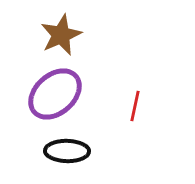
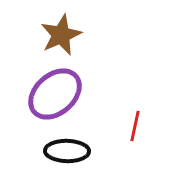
red line: moved 20 px down
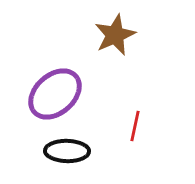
brown star: moved 54 px right
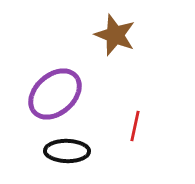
brown star: rotated 27 degrees counterclockwise
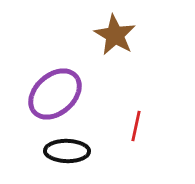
brown star: rotated 9 degrees clockwise
red line: moved 1 px right
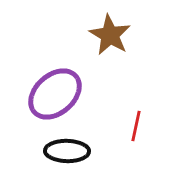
brown star: moved 5 px left
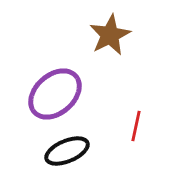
brown star: rotated 15 degrees clockwise
black ellipse: rotated 24 degrees counterclockwise
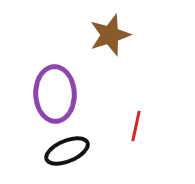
brown star: rotated 9 degrees clockwise
purple ellipse: rotated 50 degrees counterclockwise
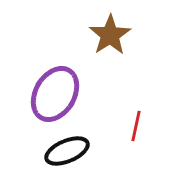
brown star: rotated 15 degrees counterclockwise
purple ellipse: rotated 32 degrees clockwise
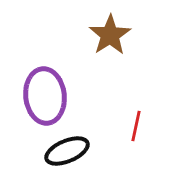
purple ellipse: moved 10 px left, 2 px down; rotated 36 degrees counterclockwise
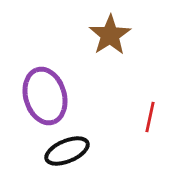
purple ellipse: rotated 10 degrees counterclockwise
red line: moved 14 px right, 9 px up
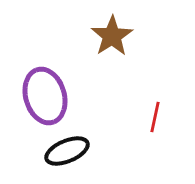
brown star: moved 2 px right, 1 px down
red line: moved 5 px right
